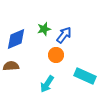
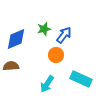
cyan rectangle: moved 4 px left, 3 px down
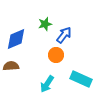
green star: moved 1 px right, 5 px up
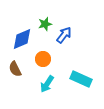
blue diamond: moved 6 px right
orange circle: moved 13 px left, 4 px down
brown semicircle: moved 4 px right, 3 px down; rotated 112 degrees counterclockwise
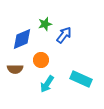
orange circle: moved 2 px left, 1 px down
brown semicircle: rotated 63 degrees counterclockwise
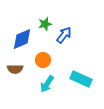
orange circle: moved 2 px right
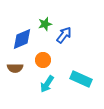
brown semicircle: moved 1 px up
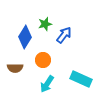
blue diamond: moved 3 px right, 2 px up; rotated 35 degrees counterclockwise
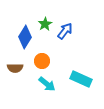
green star: rotated 16 degrees counterclockwise
blue arrow: moved 1 px right, 4 px up
orange circle: moved 1 px left, 1 px down
cyan arrow: rotated 84 degrees counterclockwise
